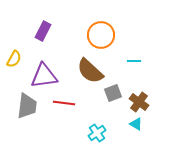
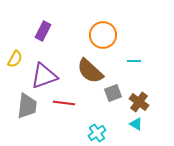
orange circle: moved 2 px right
yellow semicircle: moved 1 px right
purple triangle: rotated 12 degrees counterclockwise
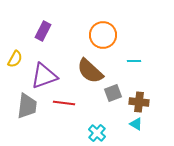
brown cross: rotated 30 degrees counterclockwise
cyan cross: rotated 12 degrees counterclockwise
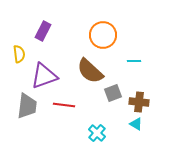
yellow semicircle: moved 4 px right, 5 px up; rotated 36 degrees counterclockwise
red line: moved 2 px down
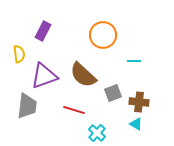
brown semicircle: moved 7 px left, 4 px down
red line: moved 10 px right, 5 px down; rotated 10 degrees clockwise
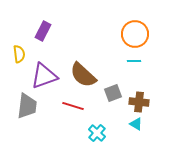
orange circle: moved 32 px right, 1 px up
red line: moved 1 px left, 4 px up
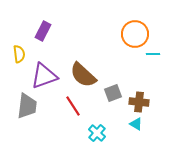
cyan line: moved 19 px right, 7 px up
red line: rotated 40 degrees clockwise
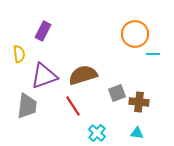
brown semicircle: rotated 120 degrees clockwise
gray square: moved 4 px right
cyan triangle: moved 1 px right, 9 px down; rotated 24 degrees counterclockwise
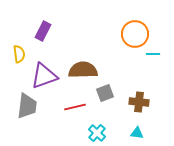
brown semicircle: moved 5 px up; rotated 16 degrees clockwise
gray square: moved 12 px left
red line: moved 2 px right, 1 px down; rotated 70 degrees counterclockwise
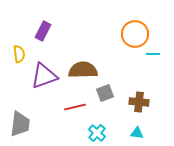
gray trapezoid: moved 7 px left, 18 px down
